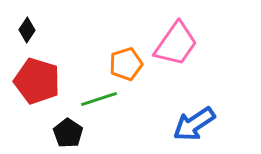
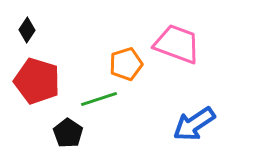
pink trapezoid: moved 1 px right; rotated 105 degrees counterclockwise
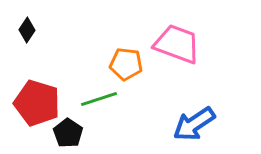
orange pentagon: rotated 24 degrees clockwise
red pentagon: moved 22 px down
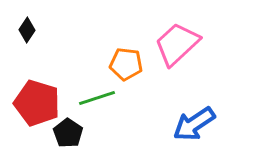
pink trapezoid: rotated 63 degrees counterclockwise
green line: moved 2 px left, 1 px up
